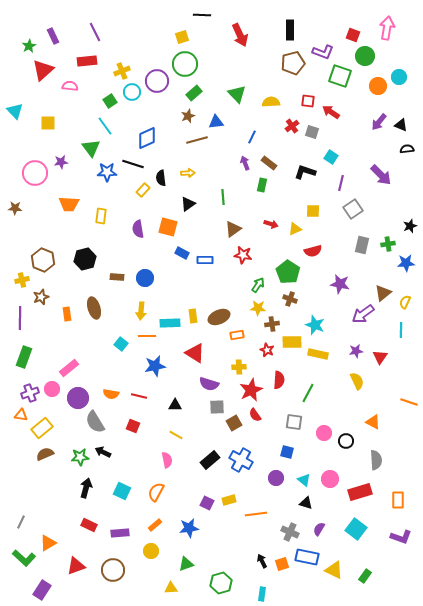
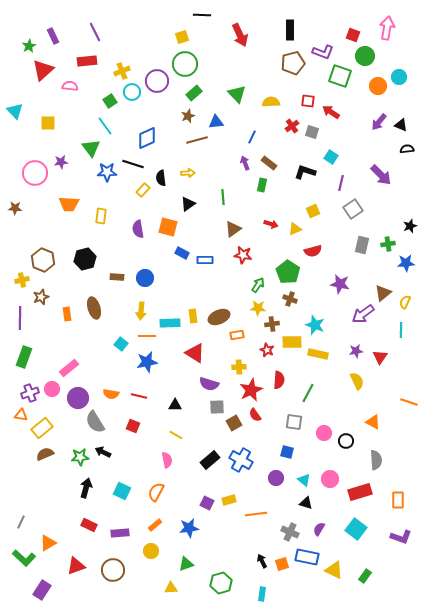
yellow square at (313, 211): rotated 24 degrees counterclockwise
blue star at (155, 366): moved 8 px left, 4 px up
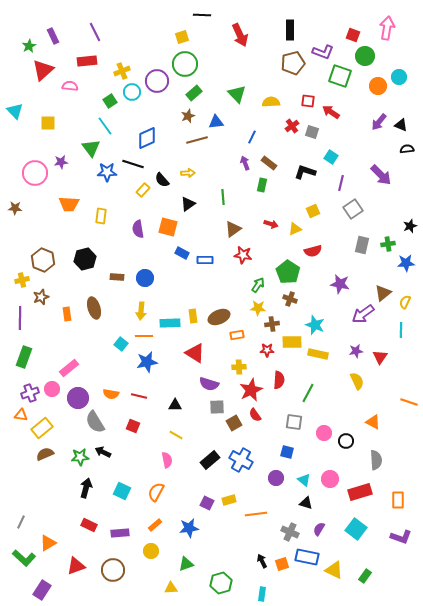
black semicircle at (161, 178): moved 1 px right, 2 px down; rotated 35 degrees counterclockwise
orange line at (147, 336): moved 3 px left
red star at (267, 350): rotated 24 degrees counterclockwise
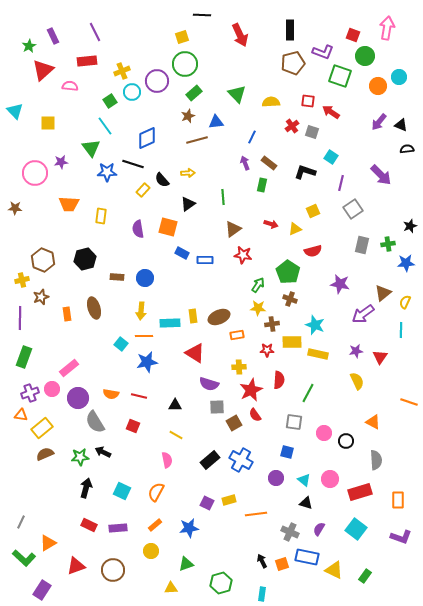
purple rectangle at (120, 533): moved 2 px left, 5 px up
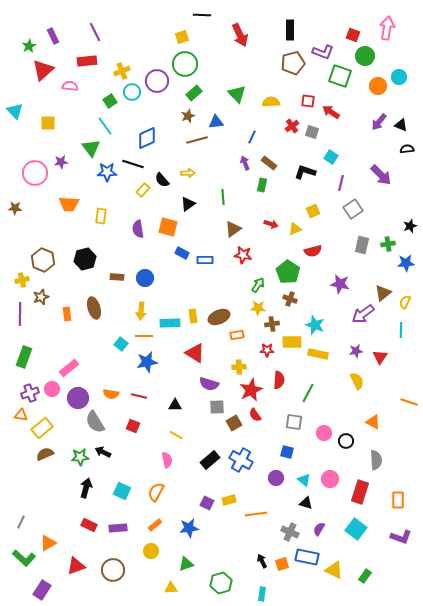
purple line at (20, 318): moved 4 px up
red rectangle at (360, 492): rotated 55 degrees counterclockwise
